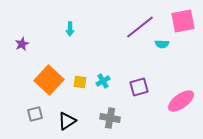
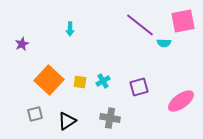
purple line: moved 2 px up; rotated 76 degrees clockwise
cyan semicircle: moved 2 px right, 1 px up
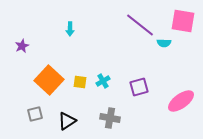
pink square: rotated 20 degrees clockwise
purple star: moved 2 px down
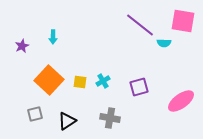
cyan arrow: moved 17 px left, 8 px down
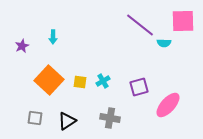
pink square: rotated 10 degrees counterclockwise
pink ellipse: moved 13 px left, 4 px down; rotated 12 degrees counterclockwise
gray square: moved 4 px down; rotated 21 degrees clockwise
